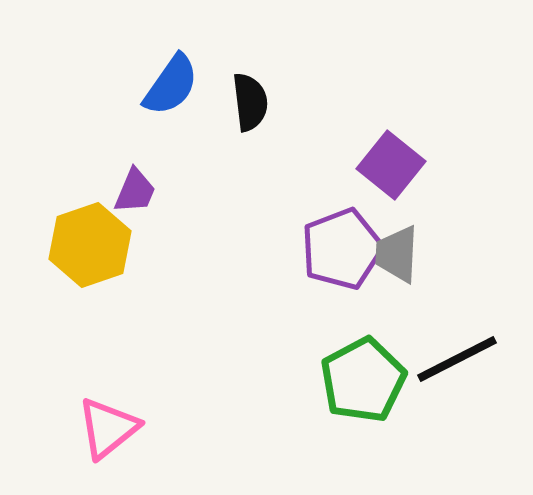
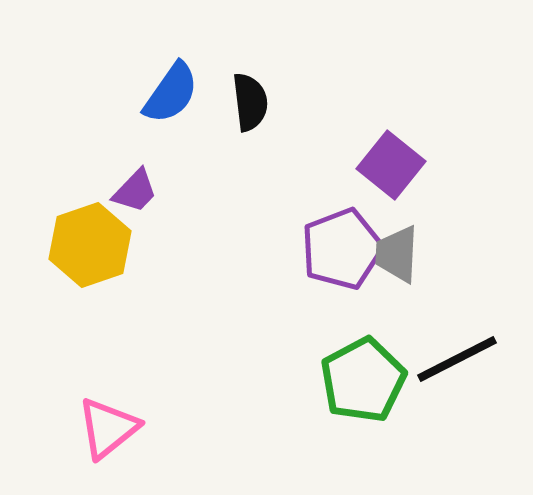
blue semicircle: moved 8 px down
purple trapezoid: rotated 21 degrees clockwise
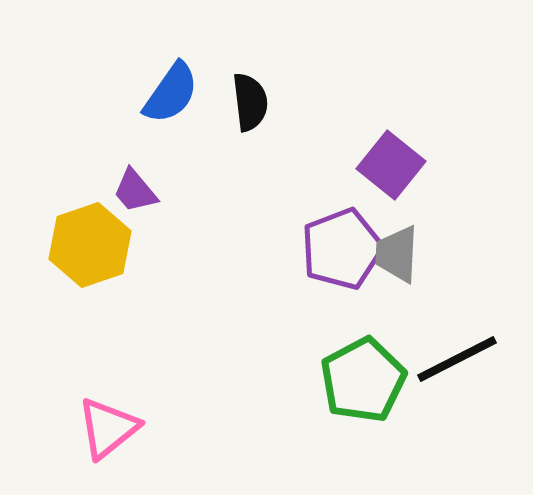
purple trapezoid: rotated 96 degrees clockwise
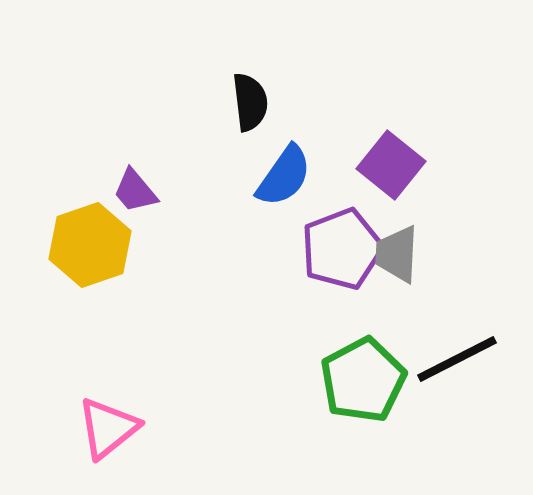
blue semicircle: moved 113 px right, 83 px down
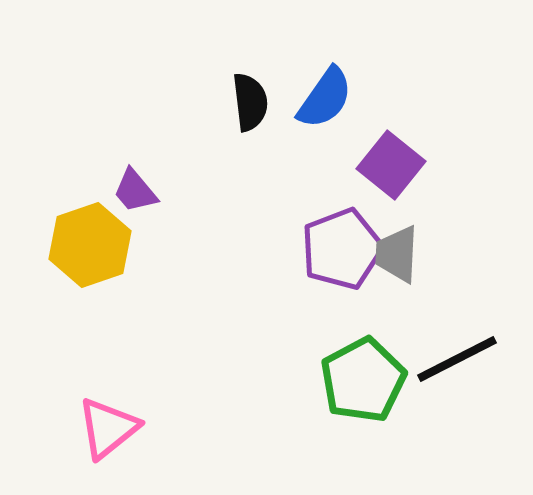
blue semicircle: moved 41 px right, 78 px up
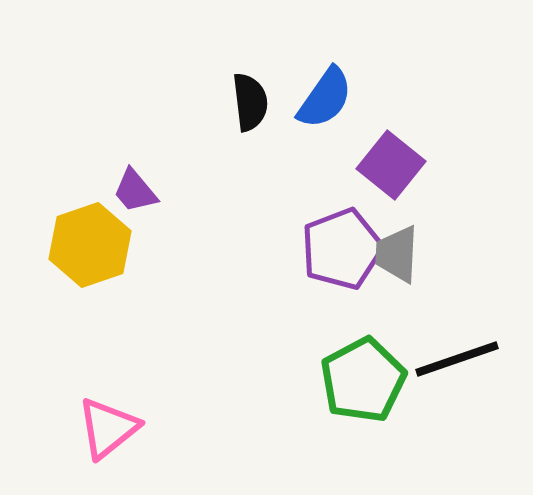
black line: rotated 8 degrees clockwise
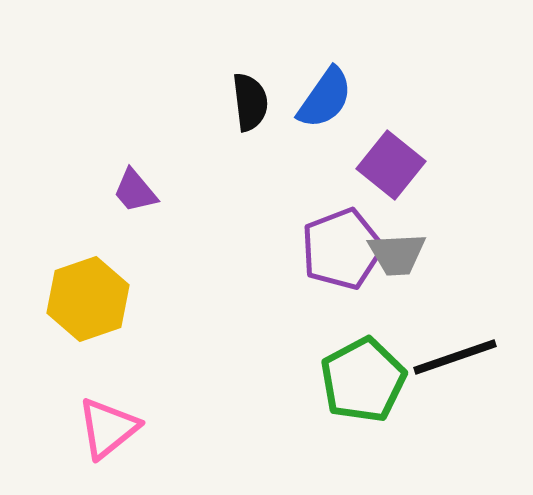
yellow hexagon: moved 2 px left, 54 px down
gray trapezoid: rotated 96 degrees counterclockwise
black line: moved 2 px left, 2 px up
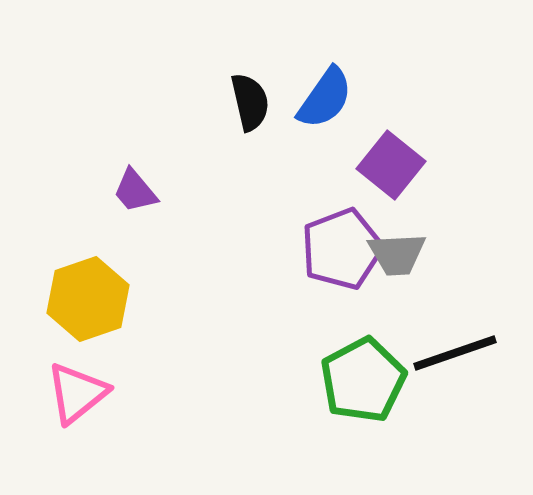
black semicircle: rotated 6 degrees counterclockwise
black line: moved 4 px up
pink triangle: moved 31 px left, 35 px up
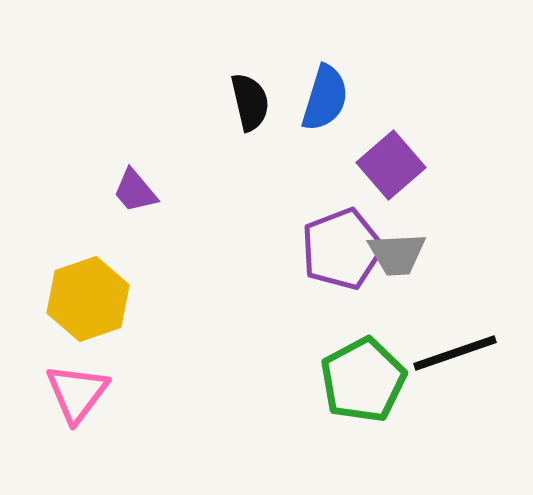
blue semicircle: rotated 18 degrees counterclockwise
purple square: rotated 10 degrees clockwise
pink triangle: rotated 14 degrees counterclockwise
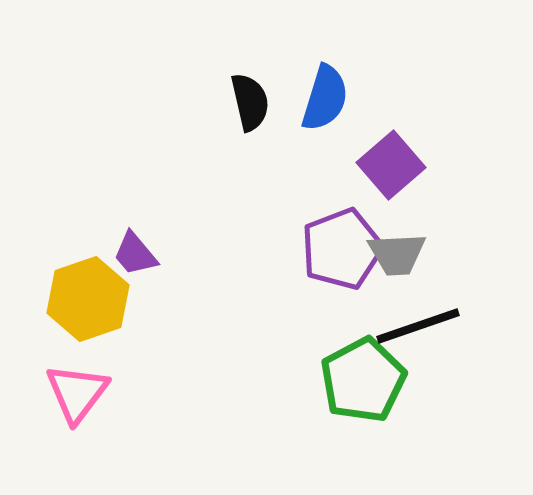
purple trapezoid: moved 63 px down
black line: moved 37 px left, 27 px up
